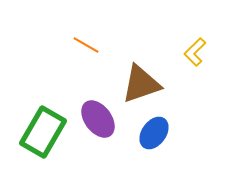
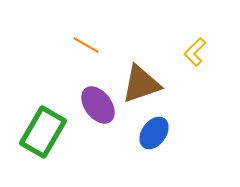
purple ellipse: moved 14 px up
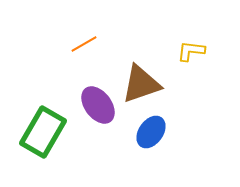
orange line: moved 2 px left, 1 px up; rotated 60 degrees counterclockwise
yellow L-shape: moved 4 px left, 1 px up; rotated 52 degrees clockwise
blue ellipse: moved 3 px left, 1 px up
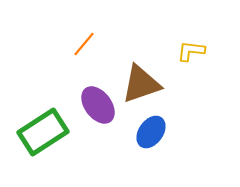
orange line: rotated 20 degrees counterclockwise
green rectangle: rotated 27 degrees clockwise
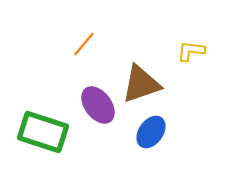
green rectangle: rotated 51 degrees clockwise
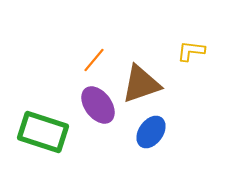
orange line: moved 10 px right, 16 px down
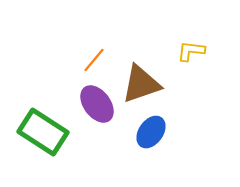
purple ellipse: moved 1 px left, 1 px up
green rectangle: rotated 15 degrees clockwise
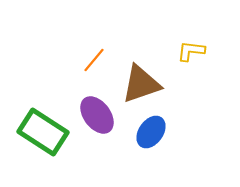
purple ellipse: moved 11 px down
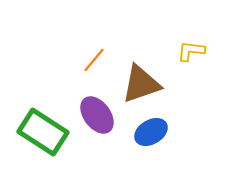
blue ellipse: rotated 24 degrees clockwise
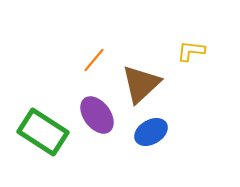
brown triangle: rotated 24 degrees counterclockwise
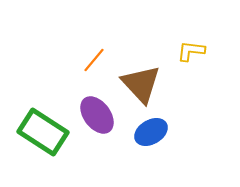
brown triangle: rotated 30 degrees counterclockwise
